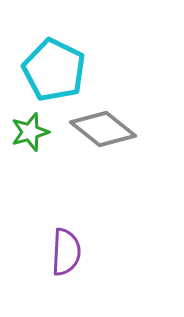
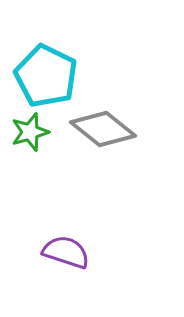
cyan pentagon: moved 8 px left, 6 px down
purple semicircle: rotated 75 degrees counterclockwise
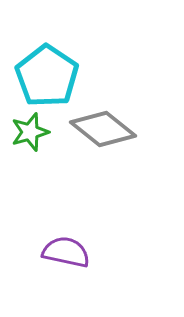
cyan pentagon: moved 1 px right; rotated 8 degrees clockwise
purple semicircle: rotated 6 degrees counterclockwise
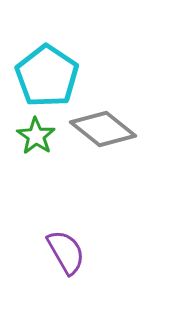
green star: moved 6 px right, 4 px down; rotated 21 degrees counterclockwise
purple semicircle: rotated 48 degrees clockwise
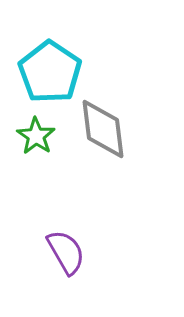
cyan pentagon: moved 3 px right, 4 px up
gray diamond: rotated 44 degrees clockwise
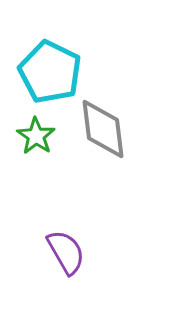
cyan pentagon: rotated 8 degrees counterclockwise
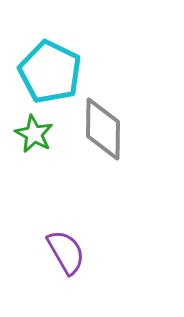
gray diamond: rotated 8 degrees clockwise
green star: moved 2 px left, 2 px up; rotated 6 degrees counterclockwise
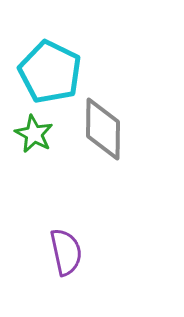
purple semicircle: rotated 18 degrees clockwise
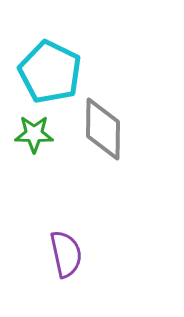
green star: rotated 27 degrees counterclockwise
purple semicircle: moved 2 px down
